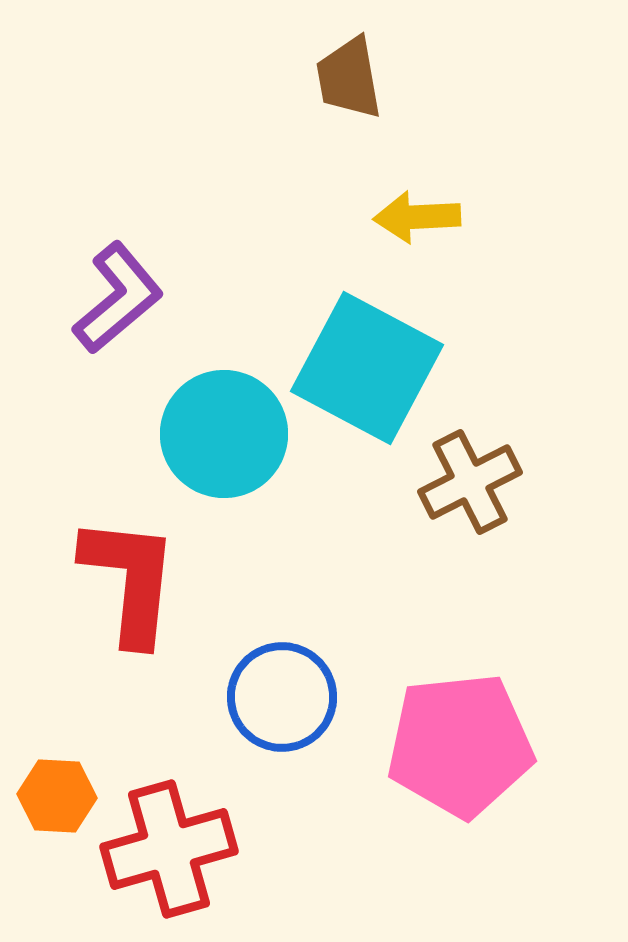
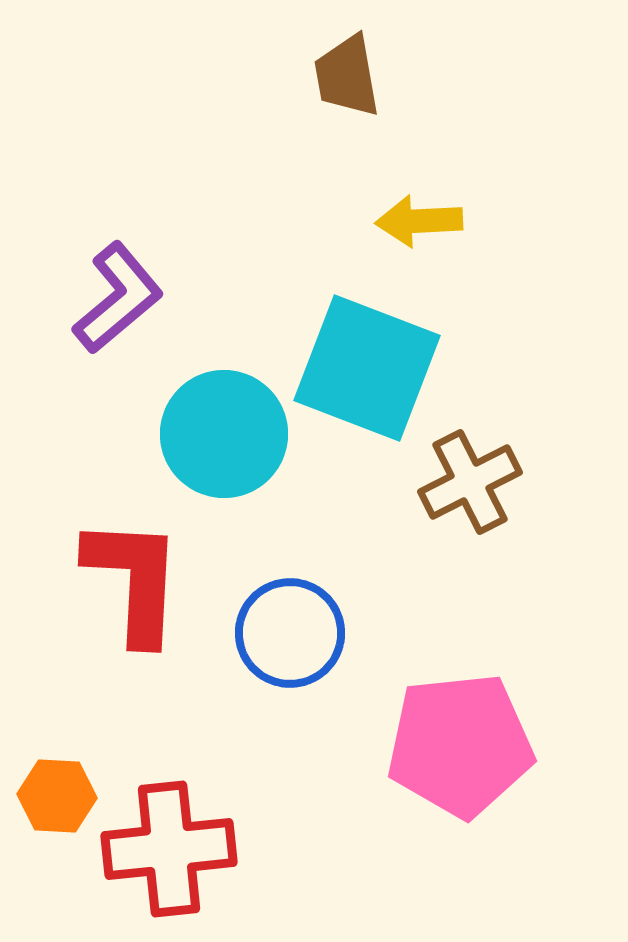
brown trapezoid: moved 2 px left, 2 px up
yellow arrow: moved 2 px right, 4 px down
cyan square: rotated 7 degrees counterclockwise
red L-shape: moved 4 px right; rotated 3 degrees counterclockwise
blue circle: moved 8 px right, 64 px up
red cross: rotated 10 degrees clockwise
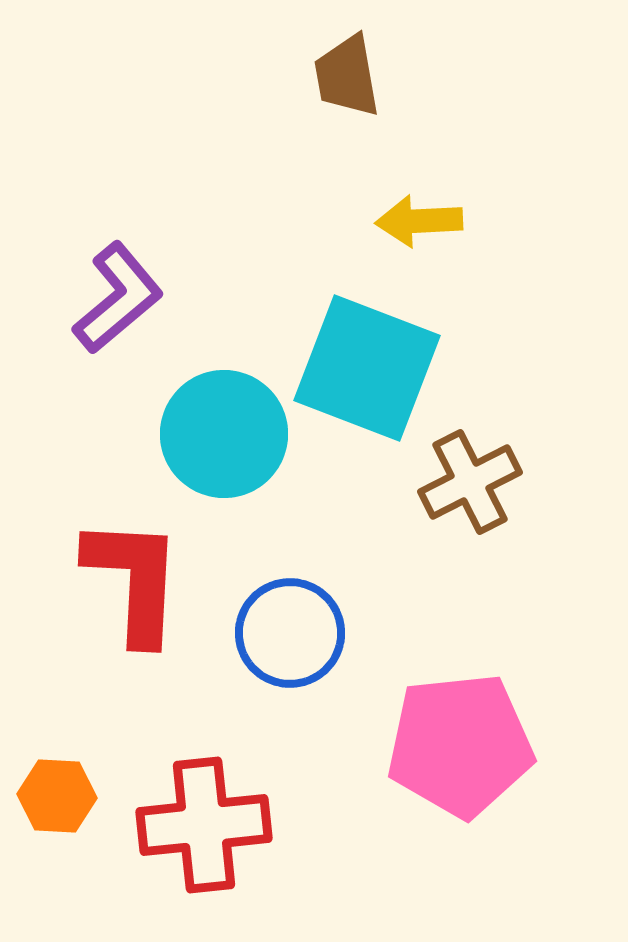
red cross: moved 35 px right, 24 px up
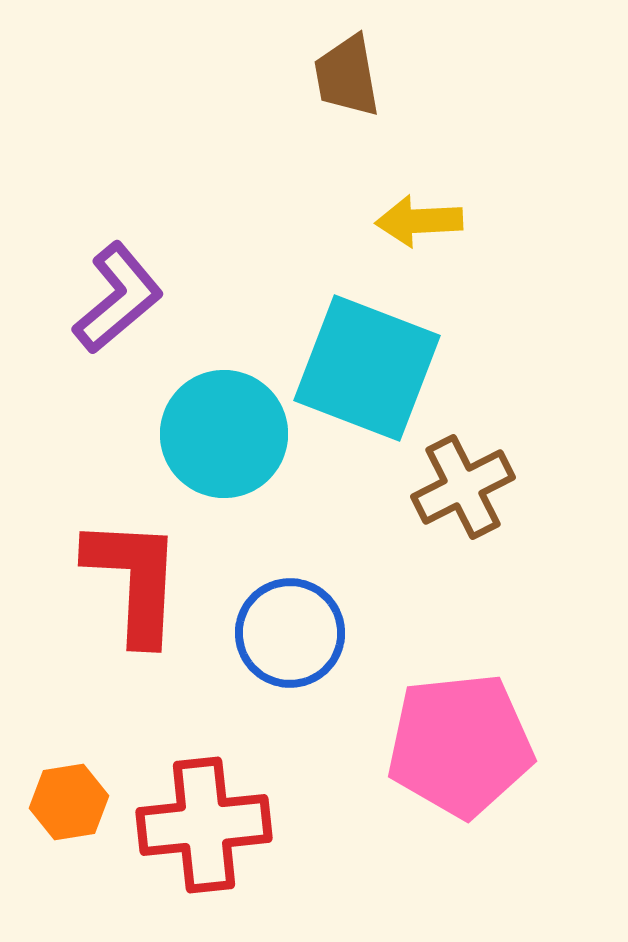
brown cross: moved 7 px left, 5 px down
orange hexagon: moved 12 px right, 6 px down; rotated 12 degrees counterclockwise
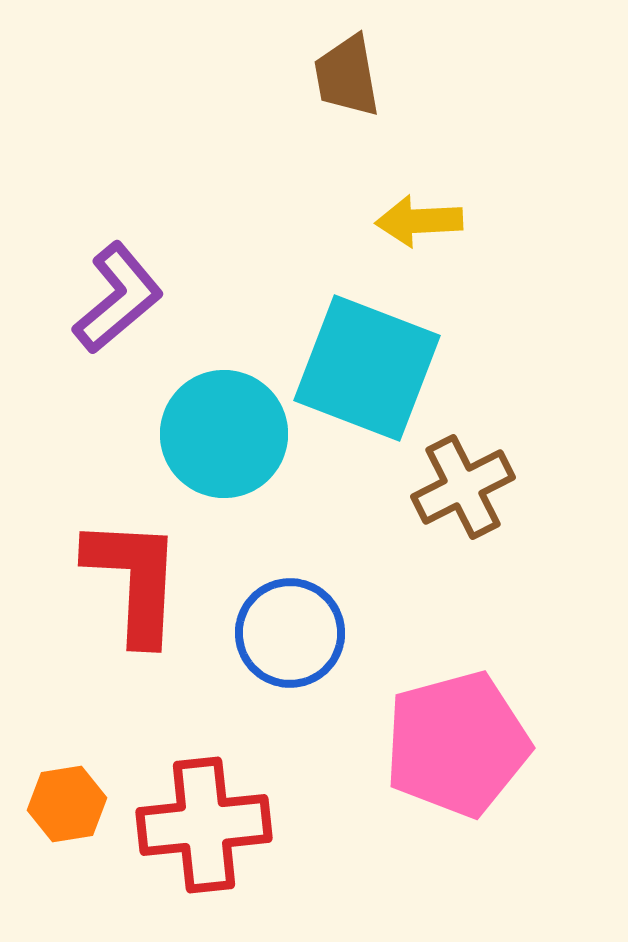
pink pentagon: moved 3 px left, 1 px up; rotated 9 degrees counterclockwise
orange hexagon: moved 2 px left, 2 px down
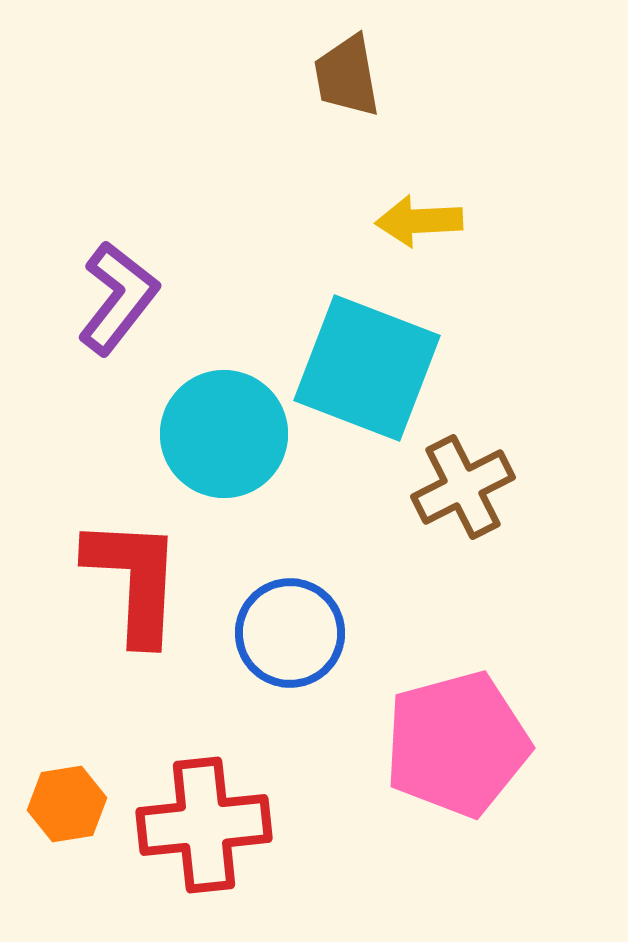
purple L-shape: rotated 12 degrees counterclockwise
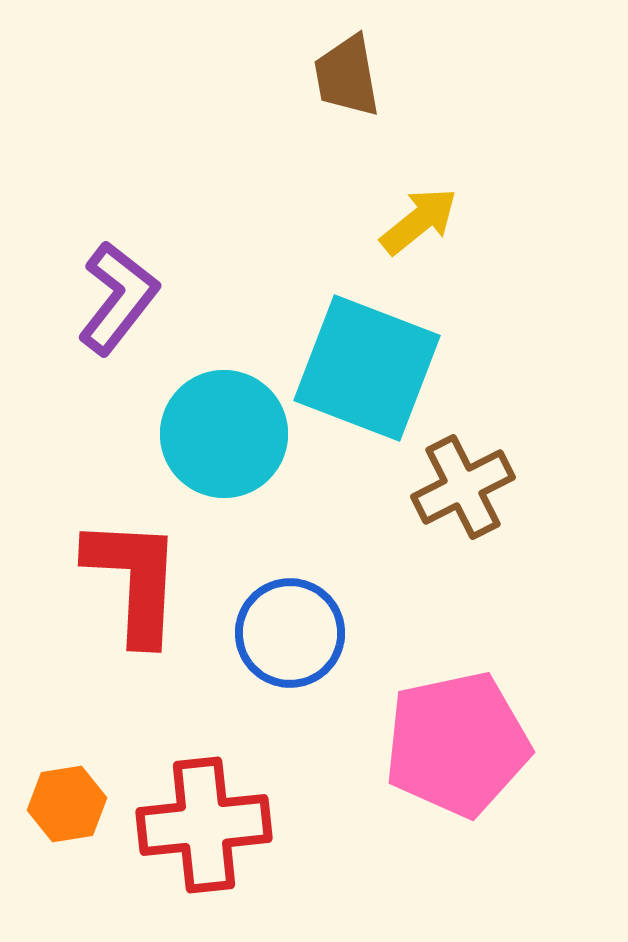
yellow arrow: rotated 144 degrees clockwise
pink pentagon: rotated 3 degrees clockwise
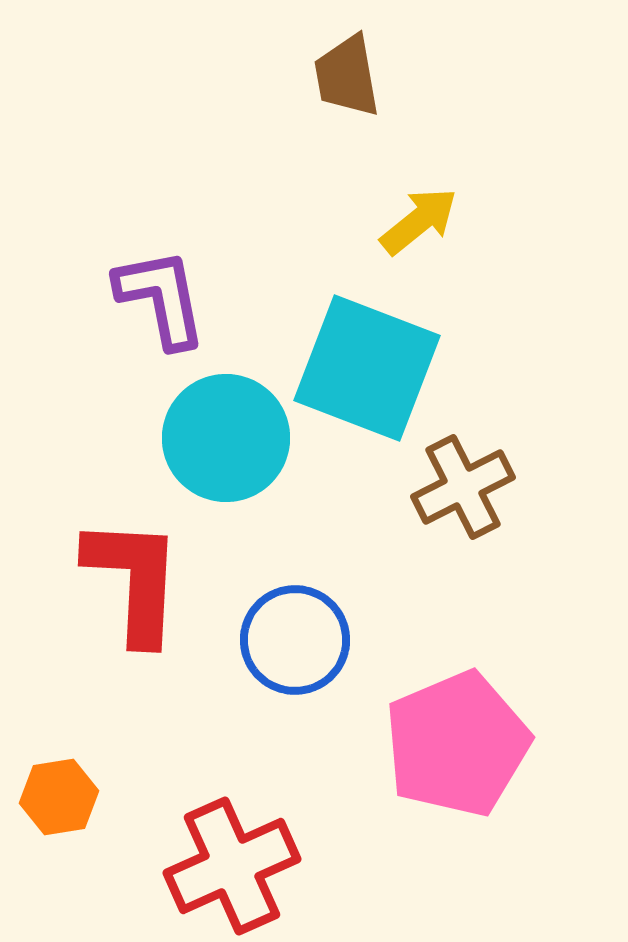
purple L-shape: moved 43 px right; rotated 49 degrees counterclockwise
cyan circle: moved 2 px right, 4 px down
blue circle: moved 5 px right, 7 px down
pink pentagon: rotated 11 degrees counterclockwise
orange hexagon: moved 8 px left, 7 px up
red cross: moved 28 px right, 41 px down; rotated 18 degrees counterclockwise
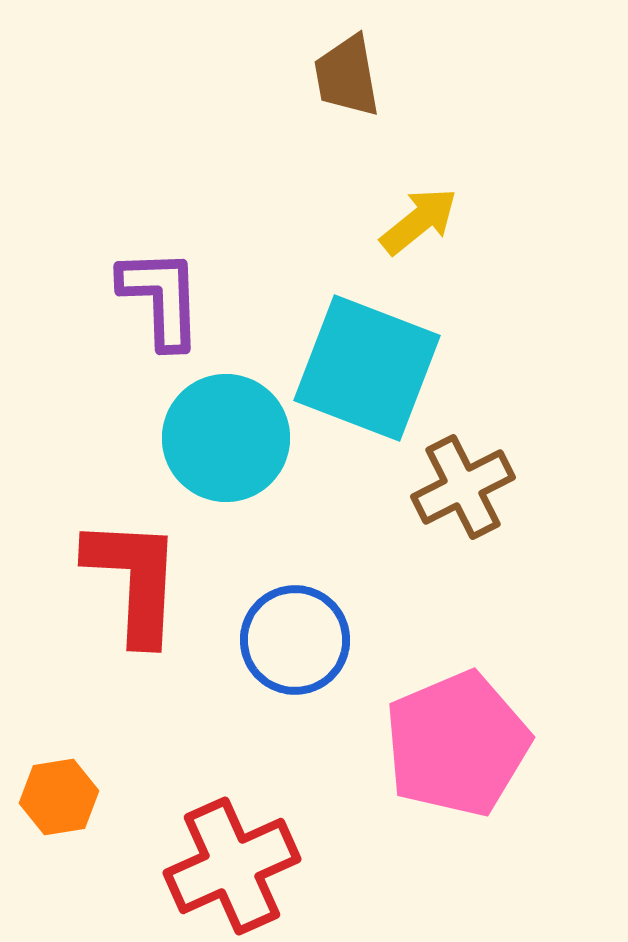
purple L-shape: rotated 9 degrees clockwise
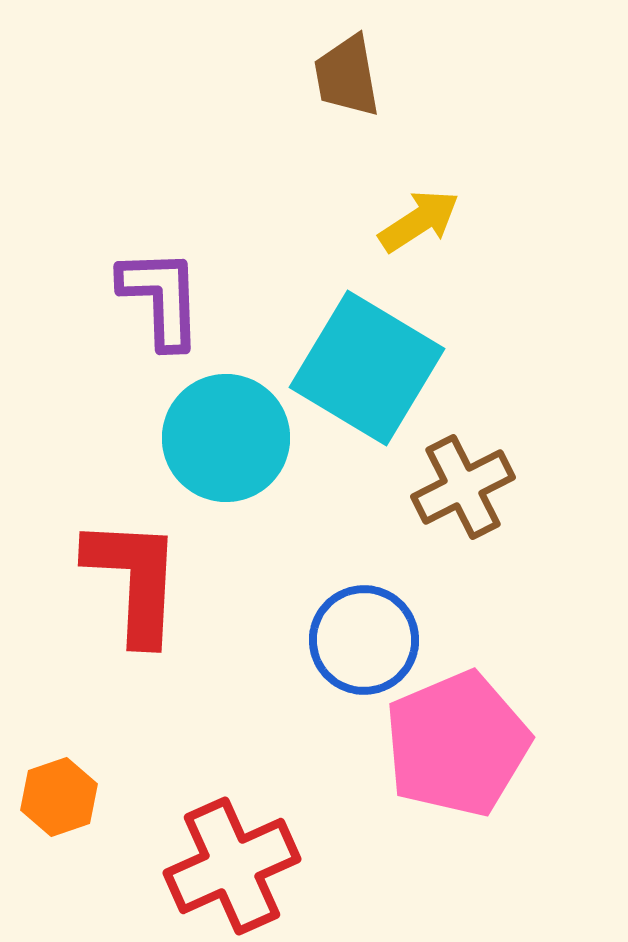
yellow arrow: rotated 6 degrees clockwise
cyan square: rotated 10 degrees clockwise
blue circle: moved 69 px right
orange hexagon: rotated 10 degrees counterclockwise
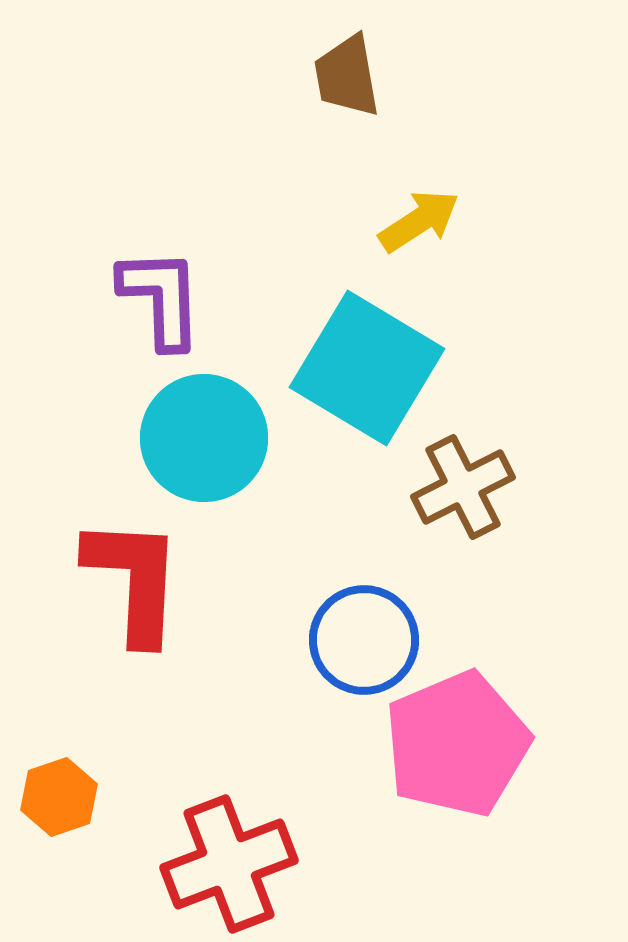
cyan circle: moved 22 px left
red cross: moved 3 px left, 2 px up; rotated 3 degrees clockwise
